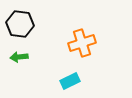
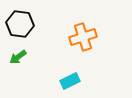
orange cross: moved 1 px right, 6 px up
green arrow: moved 1 px left; rotated 30 degrees counterclockwise
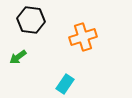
black hexagon: moved 11 px right, 4 px up
cyan rectangle: moved 5 px left, 3 px down; rotated 30 degrees counterclockwise
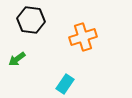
green arrow: moved 1 px left, 2 px down
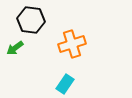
orange cross: moved 11 px left, 7 px down
green arrow: moved 2 px left, 11 px up
